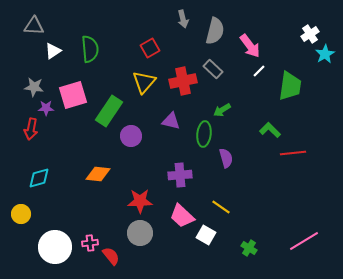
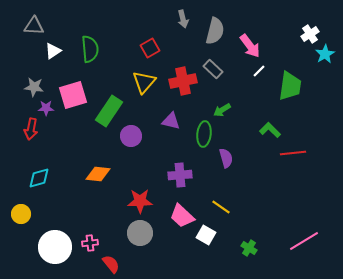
red semicircle: moved 8 px down
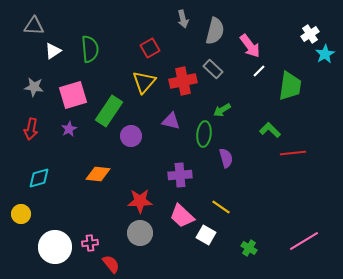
purple star: moved 23 px right, 21 px down; rotated 28 degrees counterclockwise
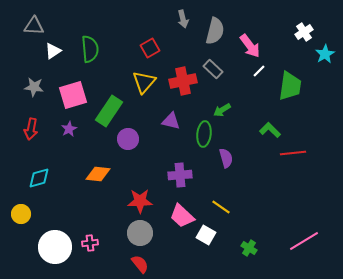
white cross: moved 6 px left, 2 px up
purple circle: moved 3 px left, 3 px down
red semicircle: moved 29 px right
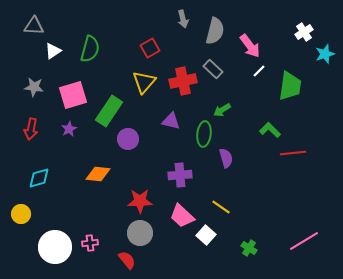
green semicircle: rotated 20 degrees clockwise
cyan star: rotated 12 degrees clockwise
white square: rotated 12 degrees clockwise
red semicircle: moved 13 px left, 4 px up
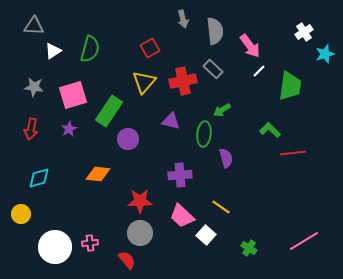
gray semicircle: rotated 20 degrees counterclockwise
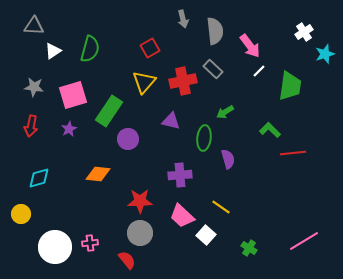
green arrow: moved 3 px right, 2 px down
red arrow: moved 3 px up
green ellipse: moved 4 px down
purple semicircle: moved 2 px right, 1 px down
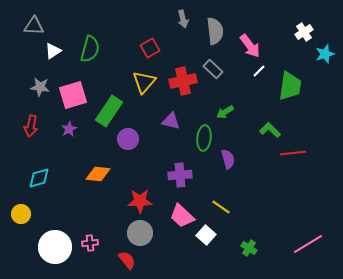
gray star: moved 6 px right
pink line: moved 4 px right, 3 px down
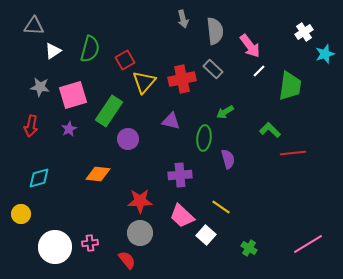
red square: moved 25 px left, 12 px down
red cross: moved 1 px left, 2 px up
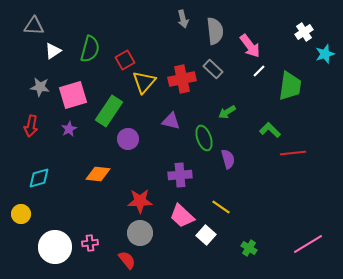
green arrow: moved 2 px right
green ellipse: rotated 25 degrees counterclockwise
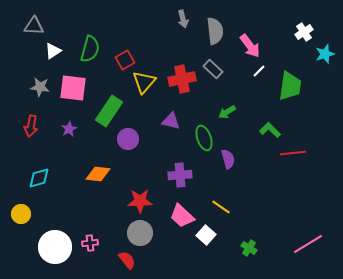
pink square: moved 7 px up; rotated 24 degrees clockwise
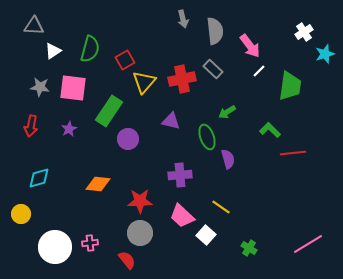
green ellipse: moved 3 px right, 1 px up
orange diamond: moved 10 px down
